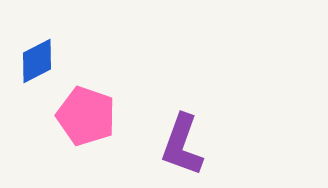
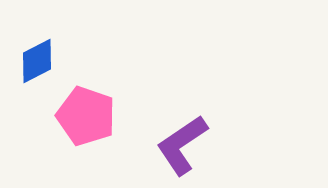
purple L-shape: rotated 36 degrees clockwise
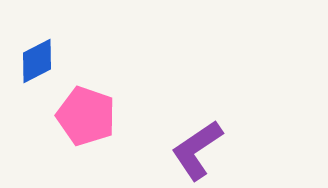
purple L-shape: moved 15 px right, 5 px down
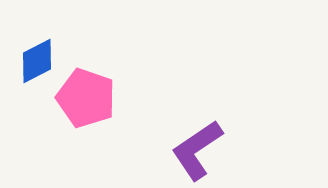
pink pentagon: moved 18 px up
